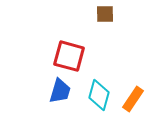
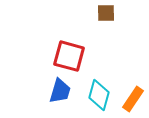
brown square: moved 1 px right, 1 px up
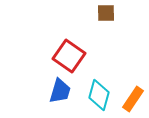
red square: rotated 20 degrees clockwise
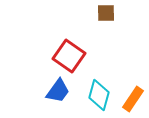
blue trapezoid: moved 2 px left; rotated 20 degrees clockwise
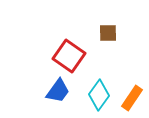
brown square: moved 2 px right, 20 px down
cyan diamond: rotated 20 degrees clockwise
orange rectangle: moved 1 px left, 1 px up
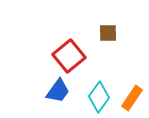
red square: rotated 16 degrees clockwise
cyan diamond: moved 2 px down
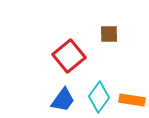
brown square: moved 1 px right, 1 px down
blue trapezoid: moved 5 px right, 9 px down
orange rectangle: moved 2 px down; rotated 65 degrees clockwise
